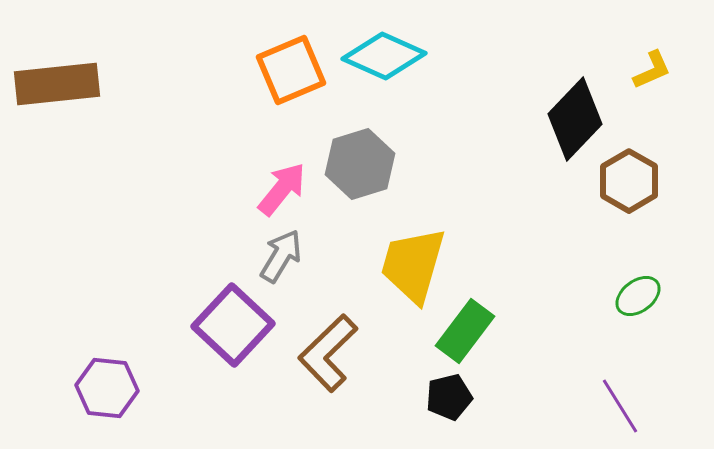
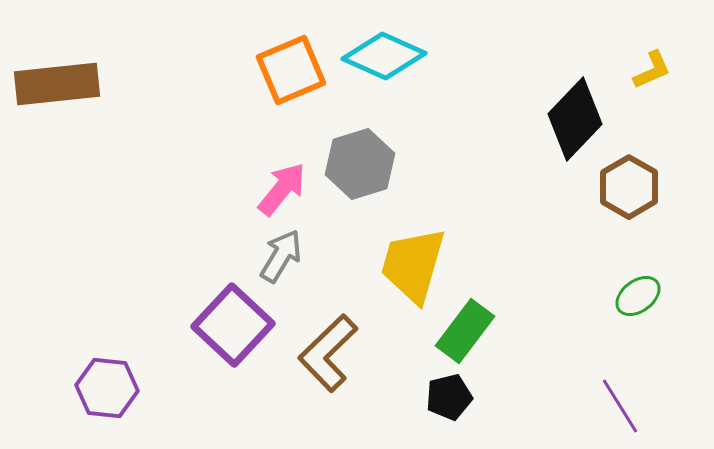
brown hexagon: moved 6 px down
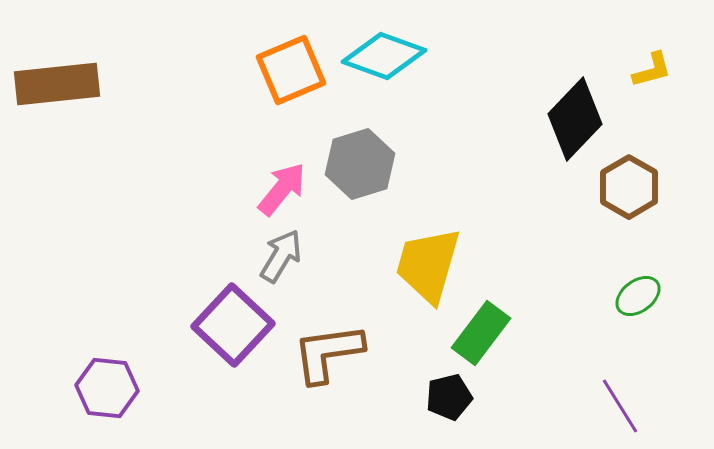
cyan diamond: rotated 4 degrees counterclockwise
yellow L-shape: rotated 9 degrees clockwise
yellow trapezoid: moved 15 px right
green rectangle: moved 16 px right, 2 px down
brown L-shape: rotated 36 degrees clockwise
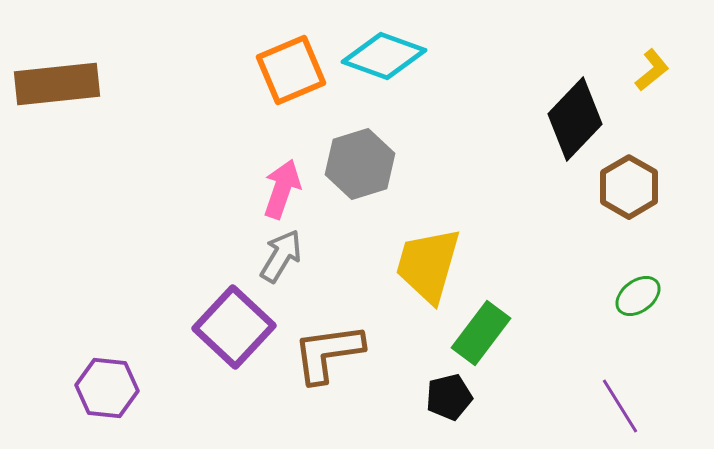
yellow L-shape: rotated 24 degrees counterclockwise
pink arrow: rotated 20 degrees counterclockwise
purple square: moved 1 px right, 2 px down
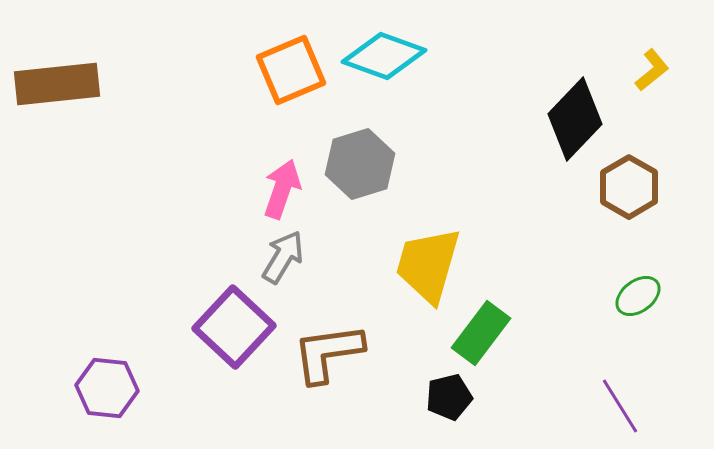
gray arrow: moved 2 px right, 1 px down
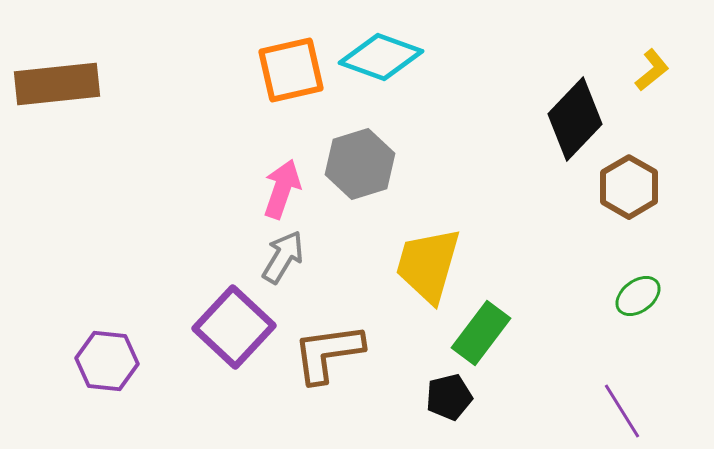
cyan diamond: moved 3 px left, 1 px down
orange square: rotated 10 degrees clockwise
purple hexagon: moved 27 px up
purple line: moved 2 px right, 5 px down
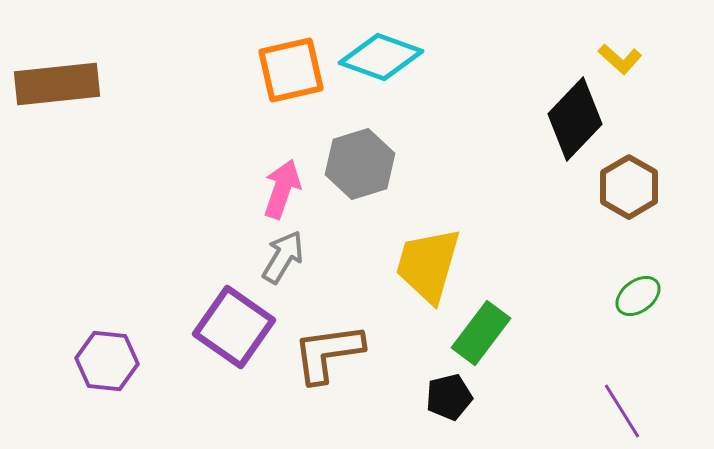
yellow L-shape: moved 32 px left, 11 px up; rotated 81 degrees clockwise
purple square: rotated 8 degrees counterclockwise
